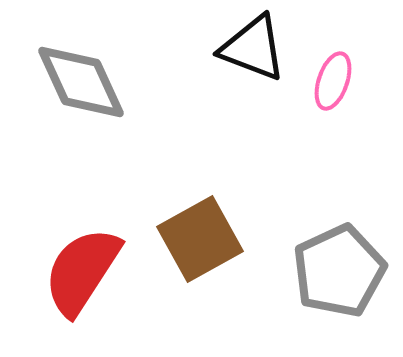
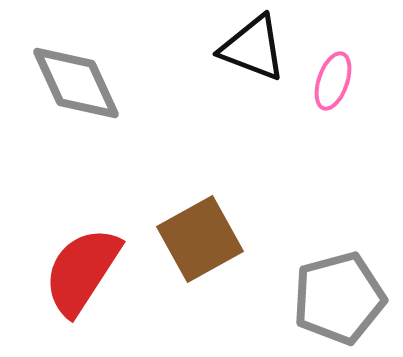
gray diamond: moved 5 px left, 1 px down
gray pentagon: moved 27 px down; rotated 10 degrees clockwise
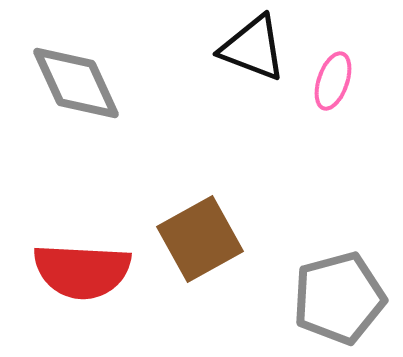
red semicircle: rotated 120 degrees counterclockwise
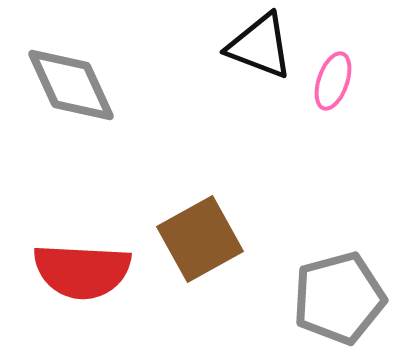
black triangle: moved 7 px right, 2 px up
gray diamond: moved 5 px left, 2 px down
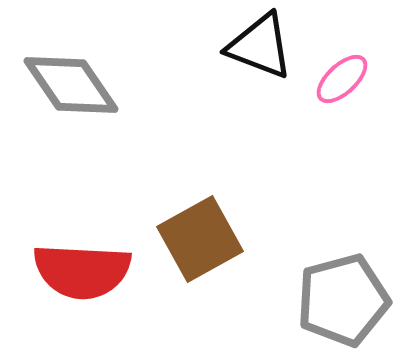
pink ellipse: moved 9 px right, 2 px up; rotated 28 degrees clockwise
gray diamond: rotated 10 degrees counterclockwise
gray pentagon: moved 4 px right, 2 px down
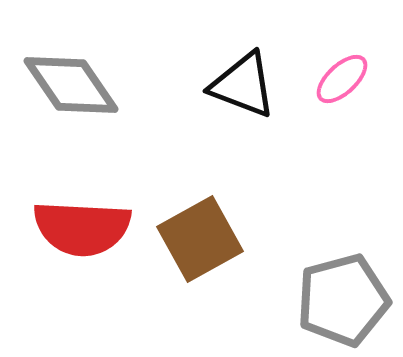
black triangle: moved 17 px left, 39 px down
red semicircle: moved 43 px up
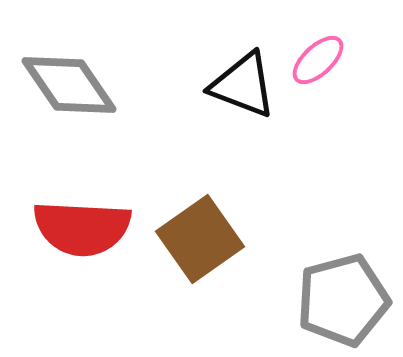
pink ellipse: moved 24 px left, 19 px up
gray diamond: moved 2 px left
brown square: rotated 6 degrees counterclockwise
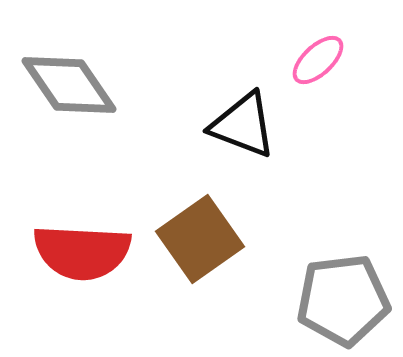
black triangle: moved 40 px down
red semicircle: moved 24 px down
gray pentagon: rotated 8 degrees clockwise
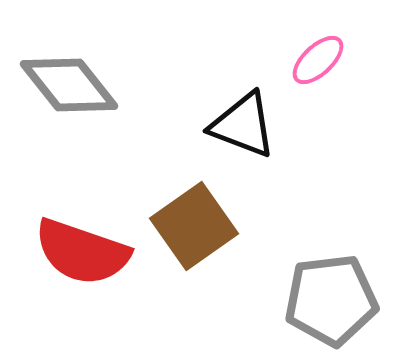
gray diamond: rotated 4 degrees counterclockwise
brown square: moved 6 px left, 13 px up
red semicircle: rotated 16 degrees clockwise
gray pentagon: moved 12 px left
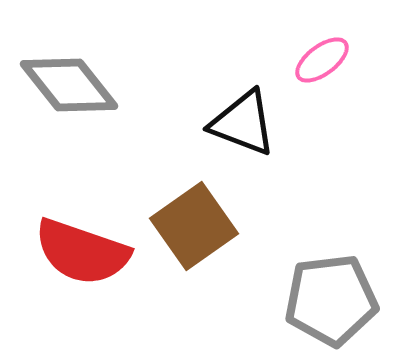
pink ellipse: moved 4 px right; rotated 6 degrees clockwise
black triangle: moved 2 px up
